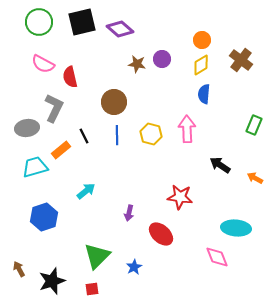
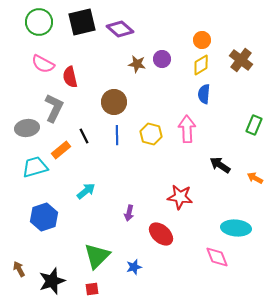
blue star: rotated 14 degrees clockwise
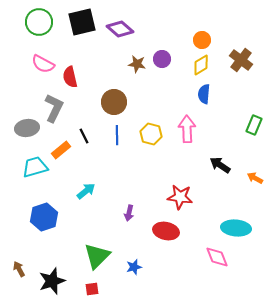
red ellipse: moved 5 px right, 3 px up; rotated 30 degrees counterclockwise
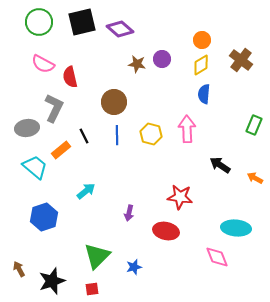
cyan trapezoid: rotated 56 degrees clockwise
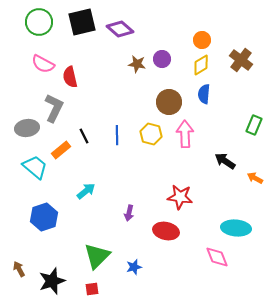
brown circle: moved 55 px right
pink arrow: moved 2 px left, 5 px down
black arrow: moved 5 px right, 4 px up
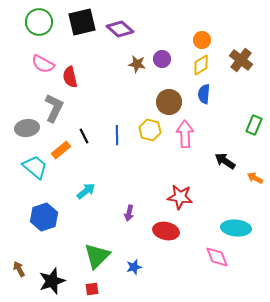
yellow hexagon: moved 1 px left, 4 px up
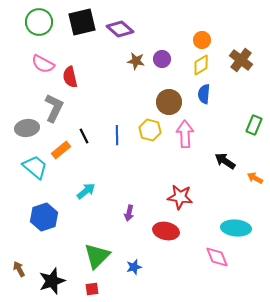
brown star: moved 1 px left, 3 px up
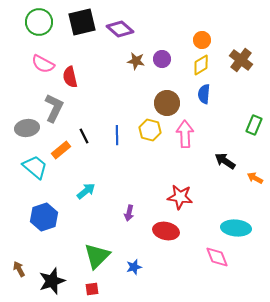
brown circle: moved 2 px left, 1 px down
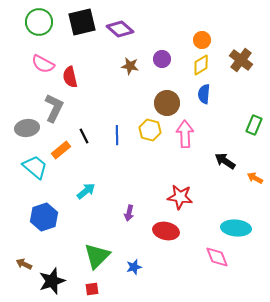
brown star: moved 6 px left, 5 px down
brown arrow: moved 5 px right, 5 px up; rotated 35 degrees counterclockwise
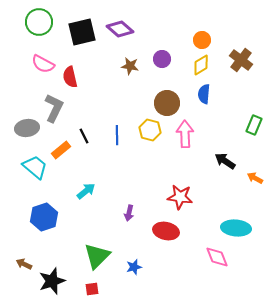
black square: moved 10 px down
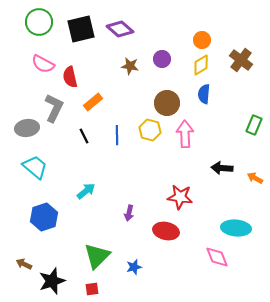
black square: moved 1 px left, 3 px up
orange rectangle: moved 32 px right, 48 px up
black arrow: moved 3 px left, 7 px down; rotated 30 degrees counterclockwise
